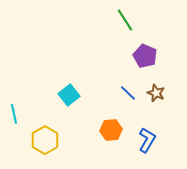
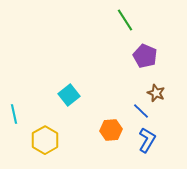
blue line: moved 13 px right, 18 px down
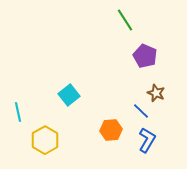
cyan line: moved 4 px right, 2 px up
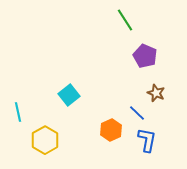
blue line: moved 4 px left, 2 px down
orange hexagon: rotated 20 degrees counterclockwise
blue L-shape: rotated 20 degrees counterclockwise
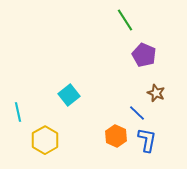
purple pentagon: moved 1 px left, 1 px up
orange hexagon: moved 5 px right, 6 px down; rotated 10 degrees counterclockwise
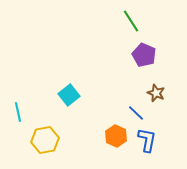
green line: moved 6 px right, 1 px down
blue line: moved 1 px left
yellow hexagon: rotated 20 degrees clockwise
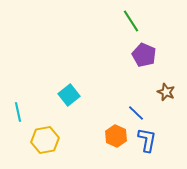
brown star: moved 10 px right, 1 px up
